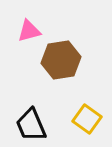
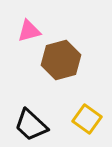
brown hexagon: rotated 6 degrees counterclockwise
black trapezoid: rotated 24 degrees counterclockwise
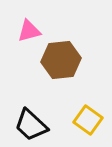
brown hexagon: rotated 9 degrees clockwise
yellow square: moved 1 px right, 1 px down
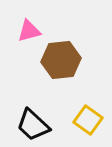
black trapezoid: moved 2 px right
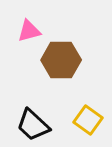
brown hexagon: rotated 6 degrees clockwise
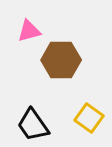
yellow square: moved 1 px right, 2 px up
black trapezoid: rotated 12 degrees clockwise
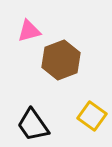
brown hexagon: rotated 21 degrees counterclockwise
yellow square: moved 3 px right, 2 px up
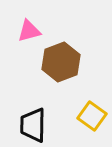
brown hexagon: moved 2 px down
black trapezoid: rotated 36 degrees clockwise
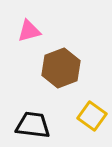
brown hexagon: moved 6 px down
black trapezoid: rotated 96 degrees clockwise
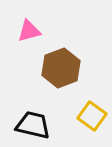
black trapezoid: rotated 6 degrees clockwise
